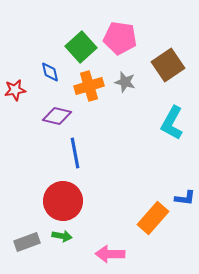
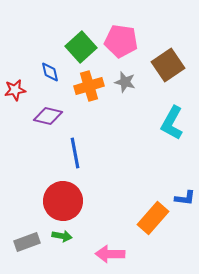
pink pentagon: moved 1 px right, 3 px down
purple diamond: moved 9 px left
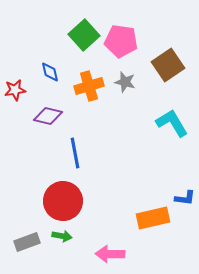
green square: moved 3 px right, 12 px up
cyan L-shape: rotated 120 degrees clockwise
orange rectangle: rotated 36 degrees clockwise
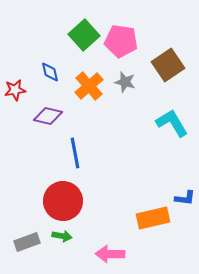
orange cross: rotated 24 degrees counterclockwise
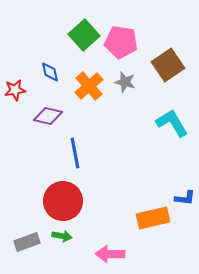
pink pentagon: moved 1 px down
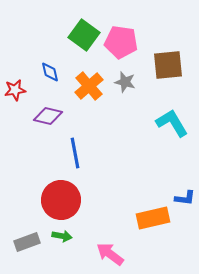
green square: rotated 12 degrees counterclockwise
brown square: rotated 28 degrees clockwise
red circle: moved 2 px left, 1 px up
pink arrow: rotated 36 degrees clockwise
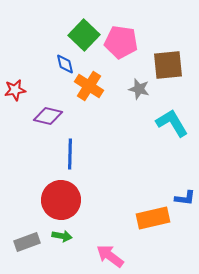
green square: rotated 8 degrees clockwise
blue diamond: moved 15 px right, 8 px up
gray star: moved 14 px right, 7 px down
orange cross: rotated 16 degrees counterclockwise
blue line: moved 5 px left, 1 px down; rotated 12 degrees clockwise
pink arrow: moved 2 px down
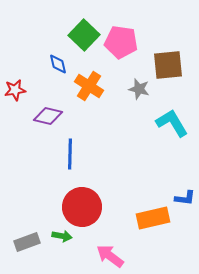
blue diamond: moved 7 px left
red circle: moved 21 px right, 7 px down
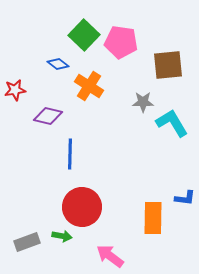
blue diamond: rotated 40 degrees counterclockwise
gray star: moved 4 px right, 13 px down; rotated 15 degrees counterclockwise
orange rectangle: rotated 76 degrees counterclockwise
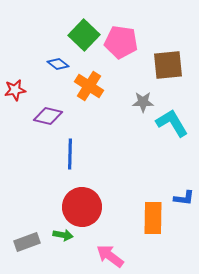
blue L-shape: moved 1 px left
green arrow: moved 1 px right, 1 px up
